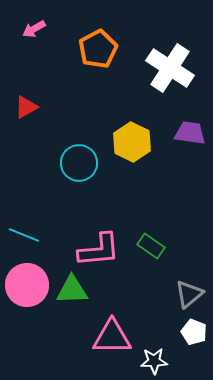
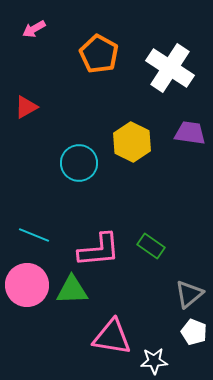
orange pentagon: moved 1 px right, 5 px down; rotated 15 degrees counterclockwise
cyan line: moved 10 px right
pink triangle: rotated 9 degrees clockwise
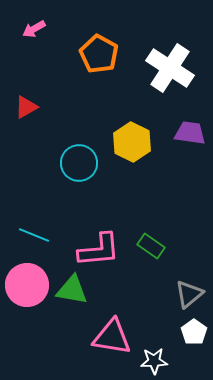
green triangle: rotated 12 degrees clockwise
white pentagon: rotated 15 degrees clockwise
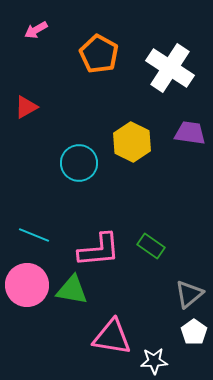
pink arrow: moved 2 px right, 1 px down
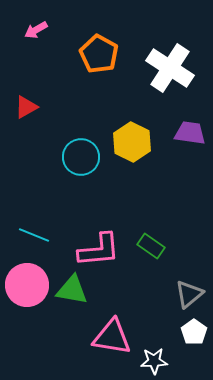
cyan circle: moved 2 px right, 6 px up
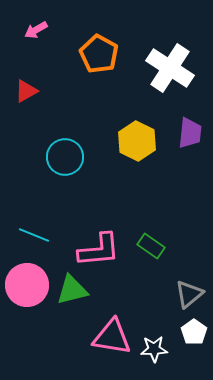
red triangle: moved 16 px up
purple trapezoid: rotated 88 degrees clockwise
yellow hexagon: moved 5 px right, 1 px up
cyan circle: moved 16 px left
green triangle: rotated 24 degrees counterclockwise
white star: moved 12 px up
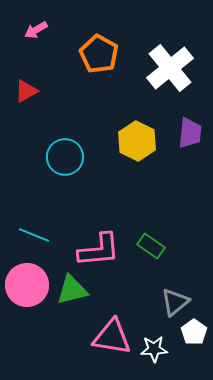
white cross: rotated 18 degrees clockwise
gray triangle: moved 14 px left, 8 px down
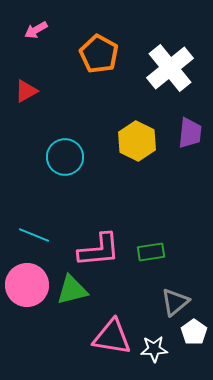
green rectangle: moved 6 px down; rotated 44 degrees counterclockwise
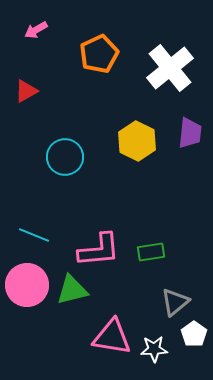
orange pentagon: rotated 18 degrees clockwise
white pentagon: moved 2 px down
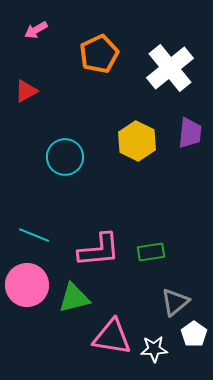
green triangle: moved 2 px right, 8 px down
